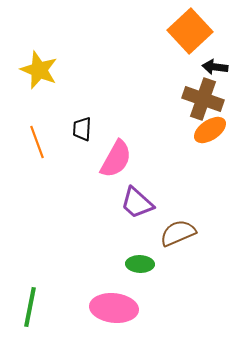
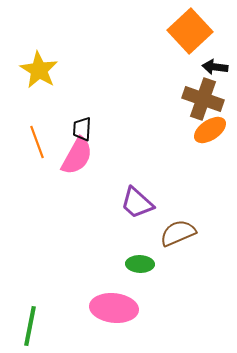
yellow star: rotated 9 degrees clockwise
pink semicircle: moved 39 px left, 3 px up
green line: moved 19 px down
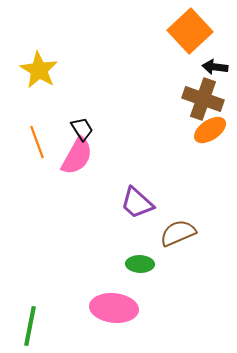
black trapezoid: rotated 145 degrees clockwise
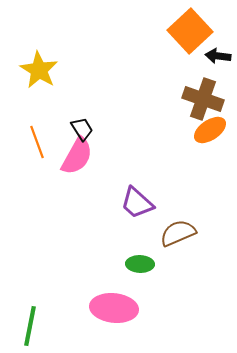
black arrow: moved 3 px right, 11 px up
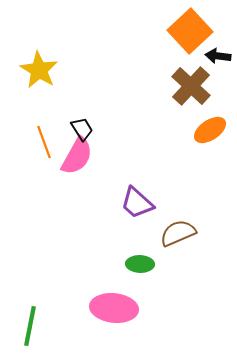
brown cross: moved 12 px left, 13 px up; rotated 24 degrees clockwise
orange line: moved 7 px right
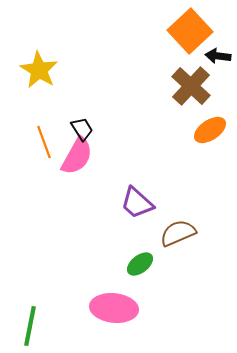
green ellipse: rotated 40 degrees counterclockwise
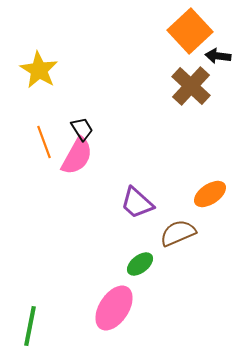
orange ellipse: moved 64 px down
pink ellipse: rotated 63 degrees counterclockwise
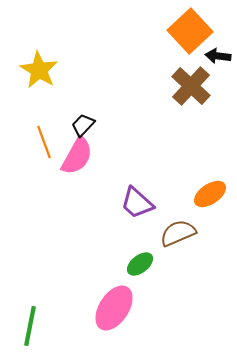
black trapezoid: moved 1 px right, 4 px up; rotated 105 degrees counterclockwise
